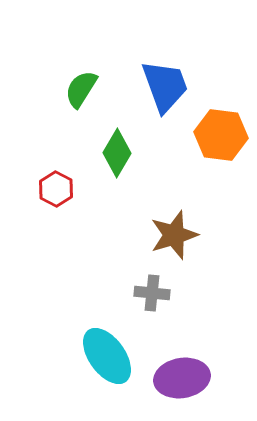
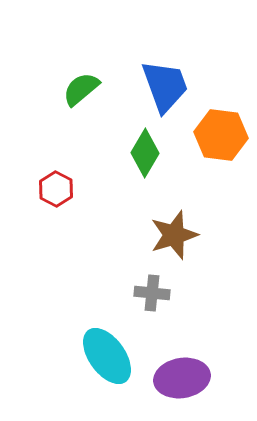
green semicircle: rotated 18 degrees clockwise
green diamond: moved 28 px right
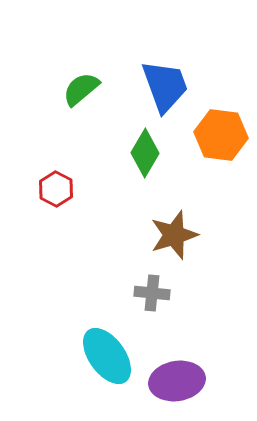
purple ellipse: moved 5 px left, 3 px down
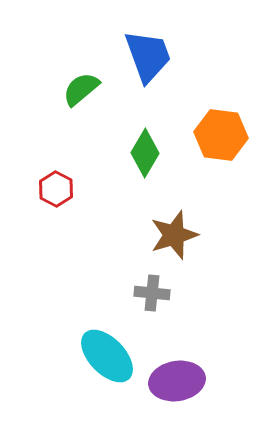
blue trapezoid: moved 17 px left, 30 px up
cyan ellipse: rotated 8 degrees counterclockwise
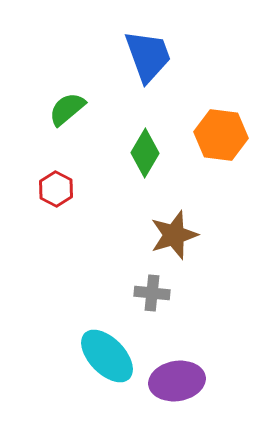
green semicircle: moved 14 px left, 20 px down
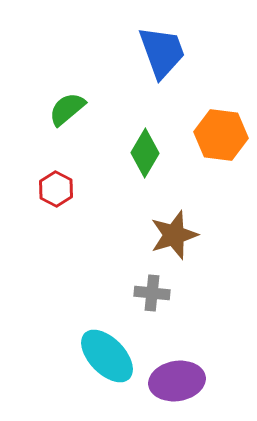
blue trapezoid: moved 14 px right, 4 px up
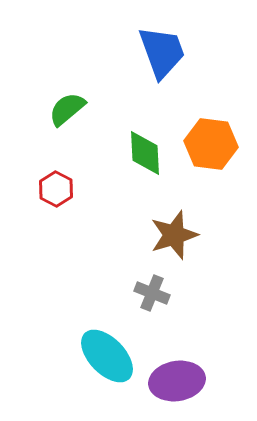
orange hexagon: moved 10 px left, 9 px down
green diamond: rotated 33 degrees counterclockwise
gray cross: rotated 16 degrees clockwise
